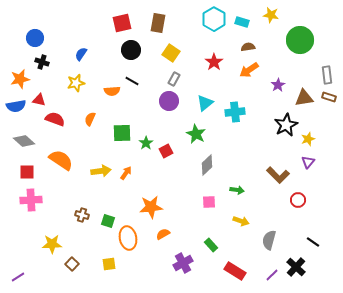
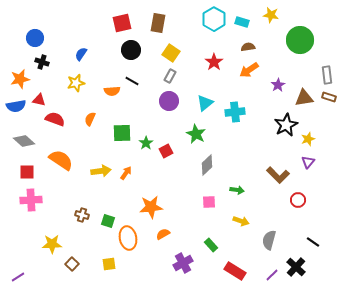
gray rectangle at (174, 79): moved 4 px left, 3 px up
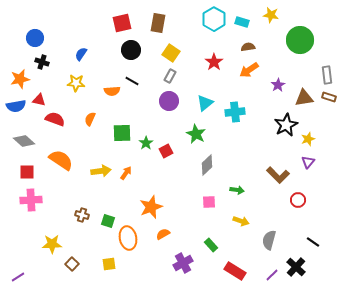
yellow star at (76, 83): rotated 18 degrees clockwise
orange star at (151, 207): rotated 15 degrees counterclockwise
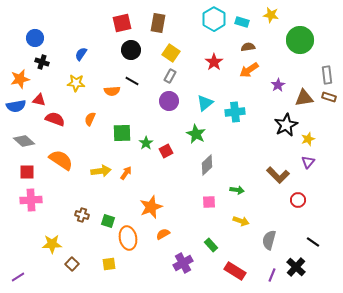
purple line at (272, 275): rotated 24 degrees counterclockwise
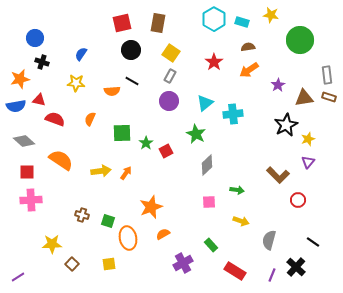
cyan cross at (235, 112): moved 2 px left, 2 px down
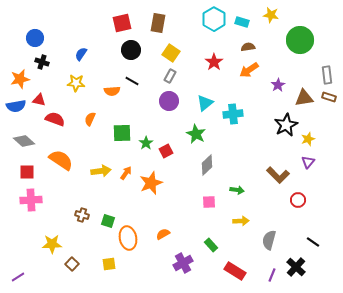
orange star at (151, 207): moved 24 px up
yellow arrow at (241, 221): rotated 21 degrees counterclockwise
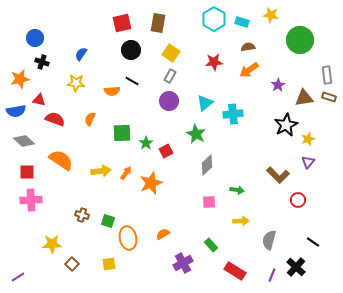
red star at (214, 62): rotated 30 degrees clockwise
blue semicircle at (16, 106): moved 5 px down
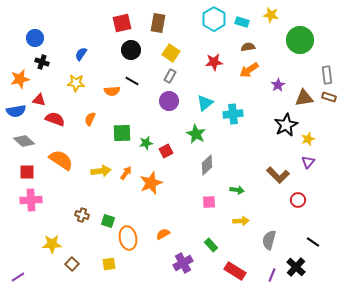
green star at (146, 143): rotated 24 degrees clockwise
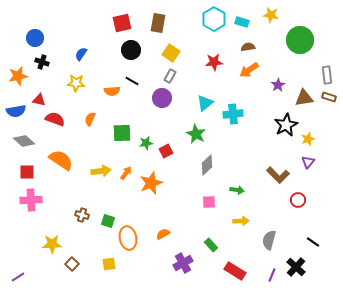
orange star at (20, 79): moved 2 px left, 3 px up
purple circle at (169, 101): moved 7 px left, 3 px up
